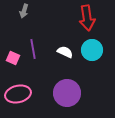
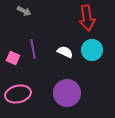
gray arrow: rotated 80 degrees counterclockwise
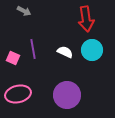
red arrow: moved 1 px left, 1 px down
purple circle: moved 2 px down
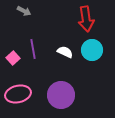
pink square: rotated 24 degrees clockwise
purple circle: moved 6 px left
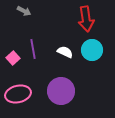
purple circle: moved 4 px up
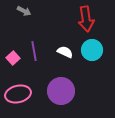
purple line: moved 1 px right, 2 px down
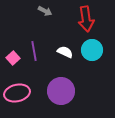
gray arrow: moved 21 px right
pink ellipse: moved 1 px left, 1 px up
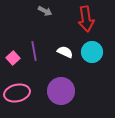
cyan circle: moved 2 px down
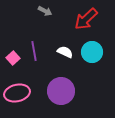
red arrow: rotated 55 degrees clockwise
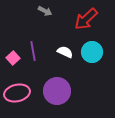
purple line: moved 1 px left
purple circle: moved 4 px left
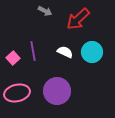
red arrow: moved 8 px left
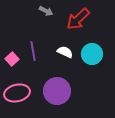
gray arrow: moved 1 px right
cyan circle: moved 2 px down
pink square: moved 1 px left, 1 px down
